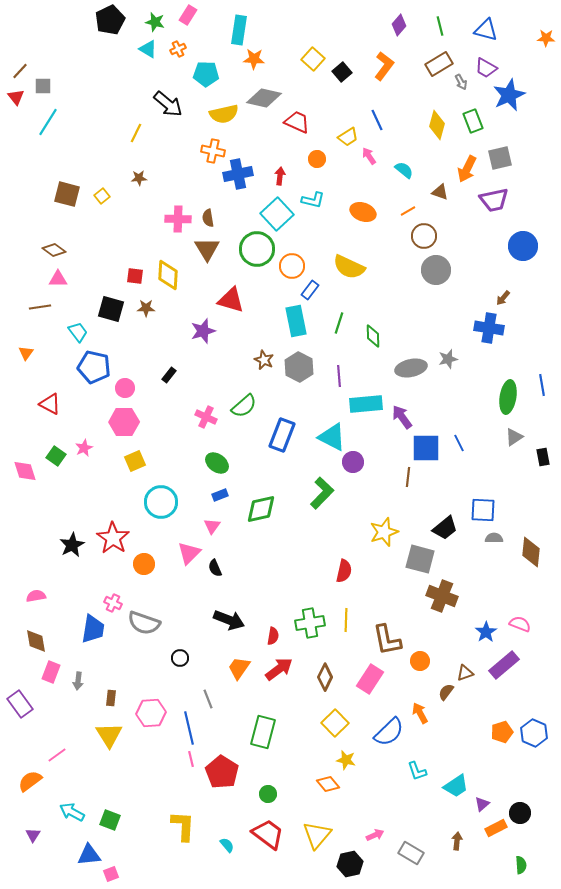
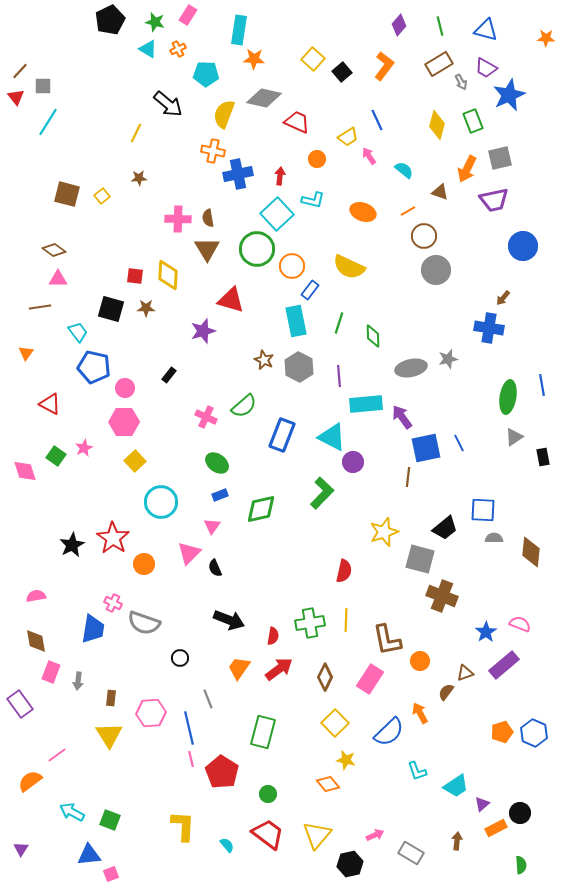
yellow semicircle at (224, 114): rotated 124 degrees clockwise
blue square at (426, 448): rotated 12 degrees counterclockwise
yellow square at (135, 461): rotated 20 degrees counterclockwise
purple triangle at (33, 835): moved 12 px left, 14 px down
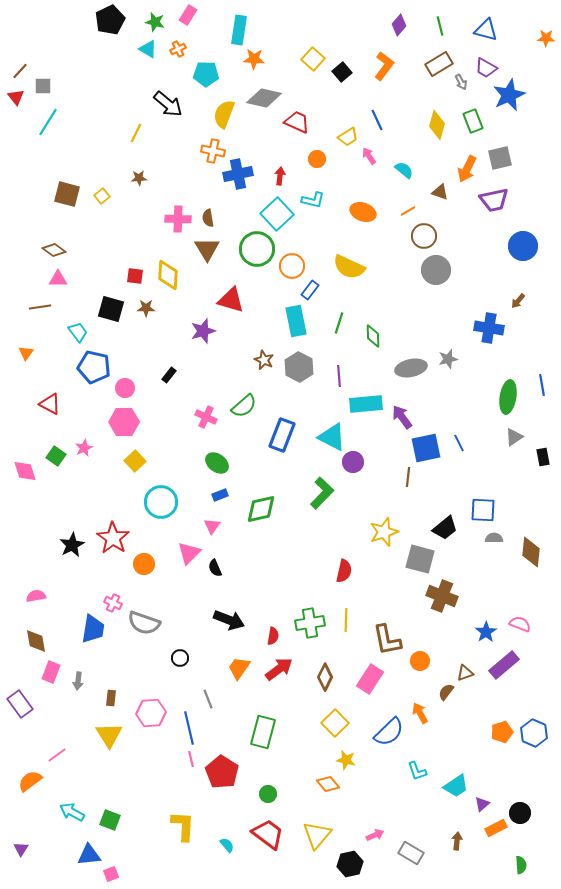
brown arrow at (503, 298): moved 15 px right, 3 px down
